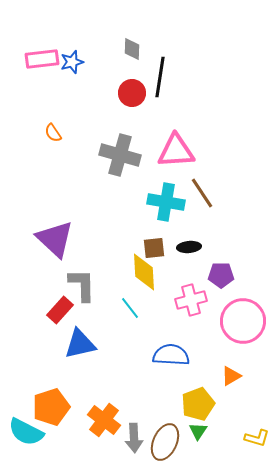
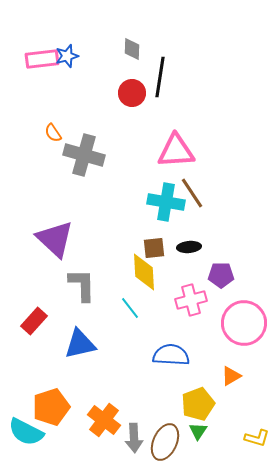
blue star: moved 5 px left, 6 px up
gray cross: moved 36 px left
brown line: moved 10 px left
red rectangle: moved 26 px left, 11 px down
pink circle: moved 1 px right, 2 px down
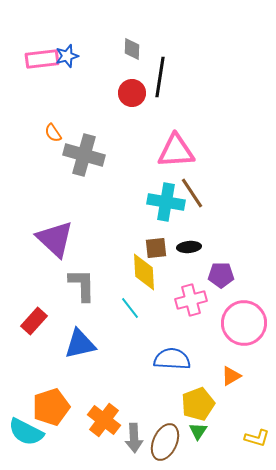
brown square: moved 2 px right
blue semicircle: moved 1 px right, 4 px down
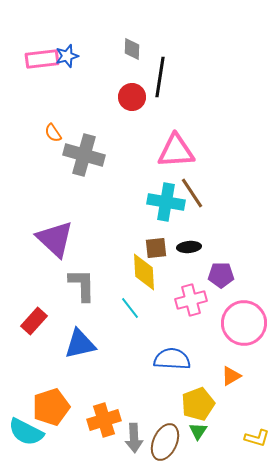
red circle: moved 4 px down
orange cross: rotated 36 degrees clockwise
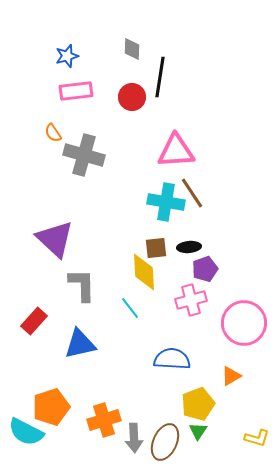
pink rectangle: moved 34 px right, 32 px down
purple pentagon: moved 16 px left, 6 px up; rotated 20 degrees counterclockwise
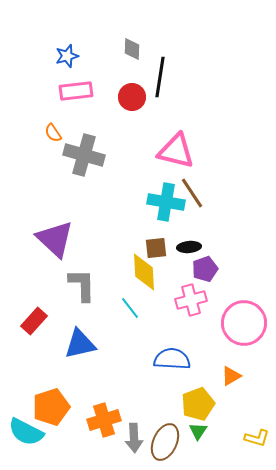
pink triangle: rotated 18 degrees clockwise
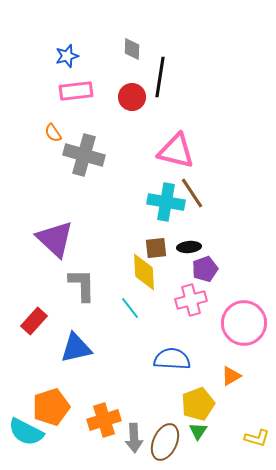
blue triangle: moved 4 px left, 4 px down
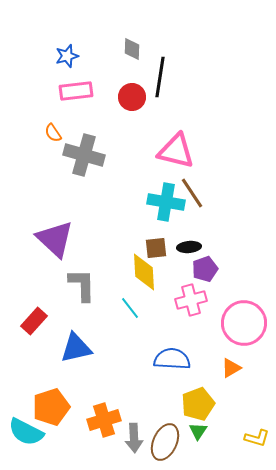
orange triangle: moved 8 px up
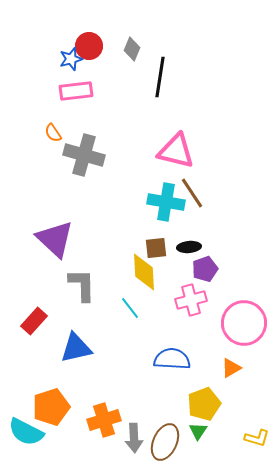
gray diamond: rotated 20 degrees clockwise
blue star: moved 4 px right, 3 px down
red circle: moved 43 px left, 51 px up
yellow pentagon: moved 6 px right
